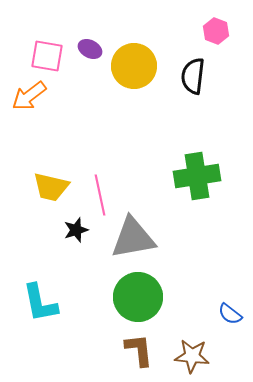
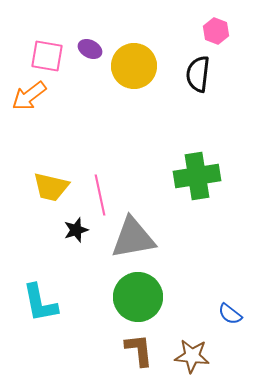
black semicircle: moved 5 px right, 2 px up
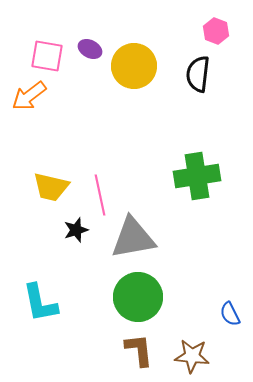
blue semicircle: rotated 25 degrees clockwise
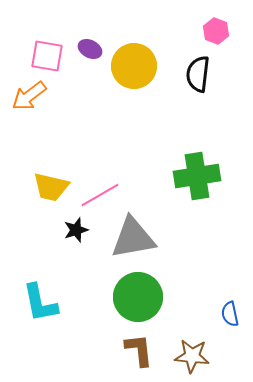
pink line: rotated 72 degrees clockwise
blue semicircle: rotated 15 degrees clockwise
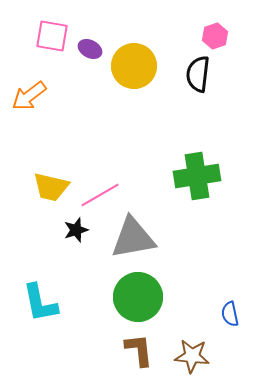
pink hexagon: moved 1 px left, 5 px down; rotated 20 degrees clockwise
pink square: moved 5 px right, 20 px up
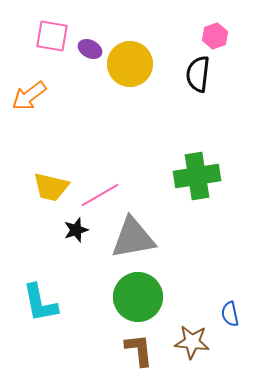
yellow circle: moved 4 px left, 2 px up
brown star: moved 14 px up
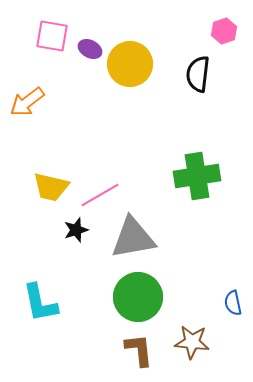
pink hexagon: moved 9 px right, 5 px up
orange arrow: moved 2 px left, 6 px down
blue semicircle: moved 3 px right, 11 px up
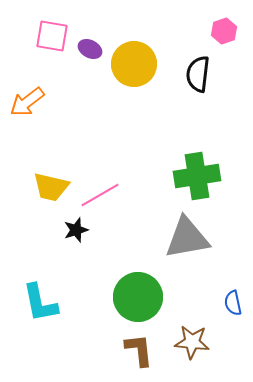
yellow circle: moved 4 px right
gray triangle: moved 54 px right
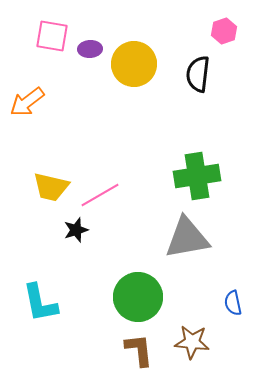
purple ellipse: rotated 30 degrees counterclockwise
